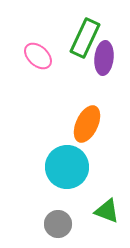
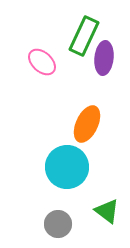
green rectangle: moved 1 px left, 2 px up
pink ellipse: moved 4 px right, 6 px down
green triangle: rotated 16 degrees clockwise
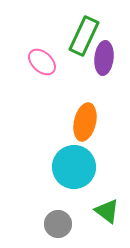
orange ellipse: moved 2 px left, 2 px up; rotated 12 degrees counterclockwise
cyan circle: moved 7 px right
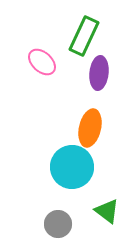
purple ellipse: moved 5 px left, 15 px down
orange ellipse: moved 5 px right, 6 px down
cyan circle: moved 2 px left
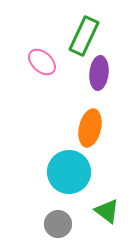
cyan circle: moved 3 px left, 5 px down
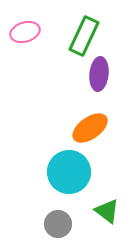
pink ellipse: moved 17 px left, 30 px up; rotated 60 degrees counterclockwise
purple ellipse: moved 1 px down
orange ellipse: rotated 42 degrees clockwise
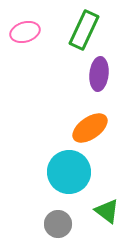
green rectangle: moved 6 px up
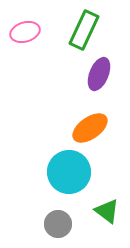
purple ellipse: rotated 16 degrees clockwise
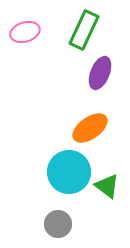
purple ellipse: moved 1 px right, 1 px up
green triangle: moved 25 px up
